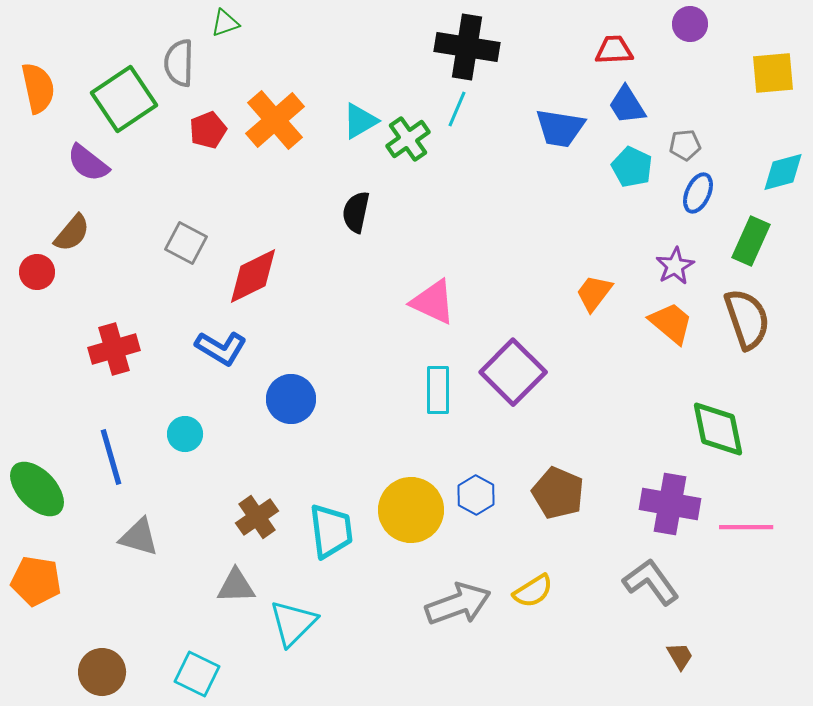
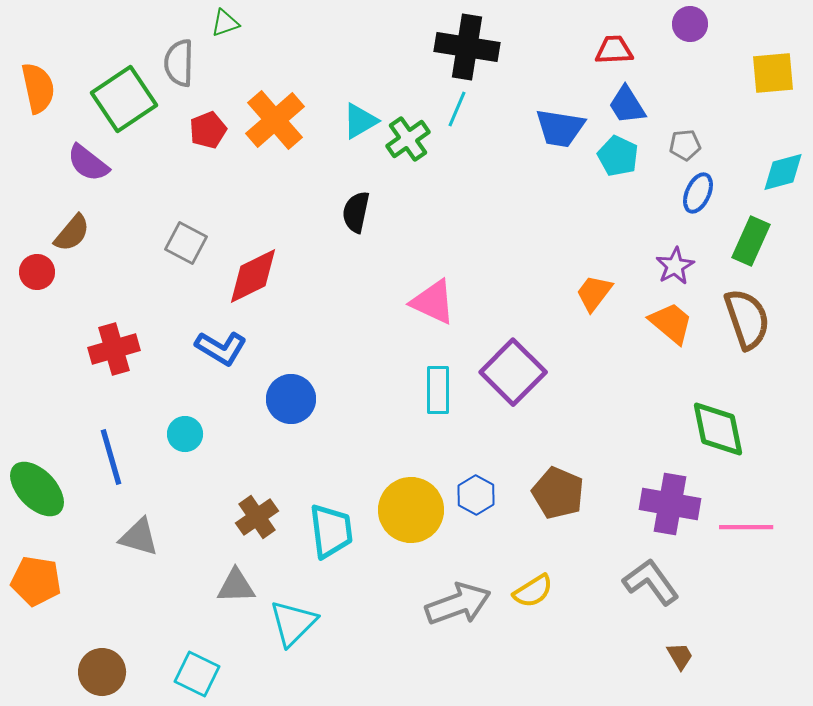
cyan pentagon at (632, 167): moved 14 px left, 11 px up
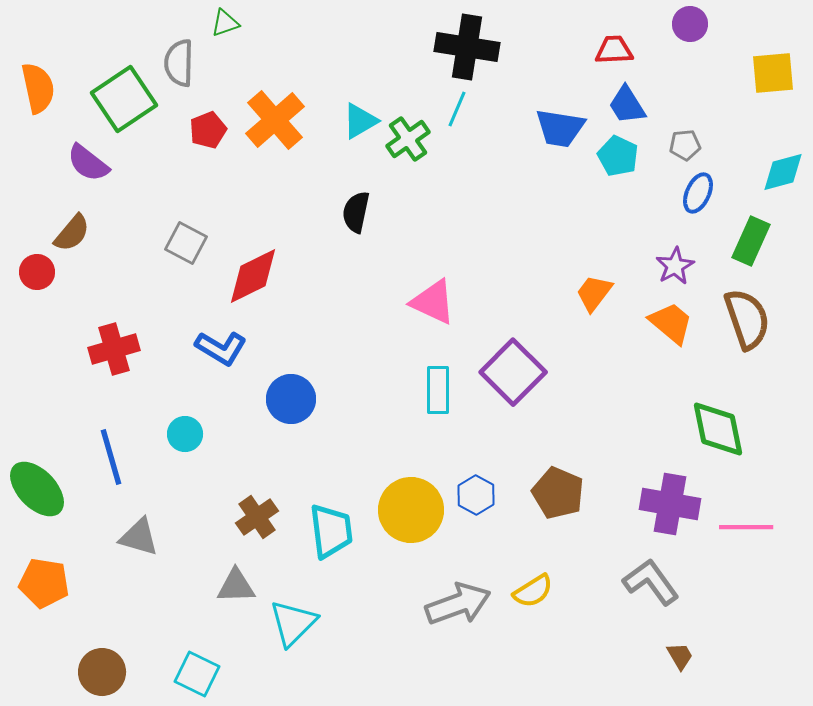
orange pentagon at (36, 581): moved 8 px right, 2 px down
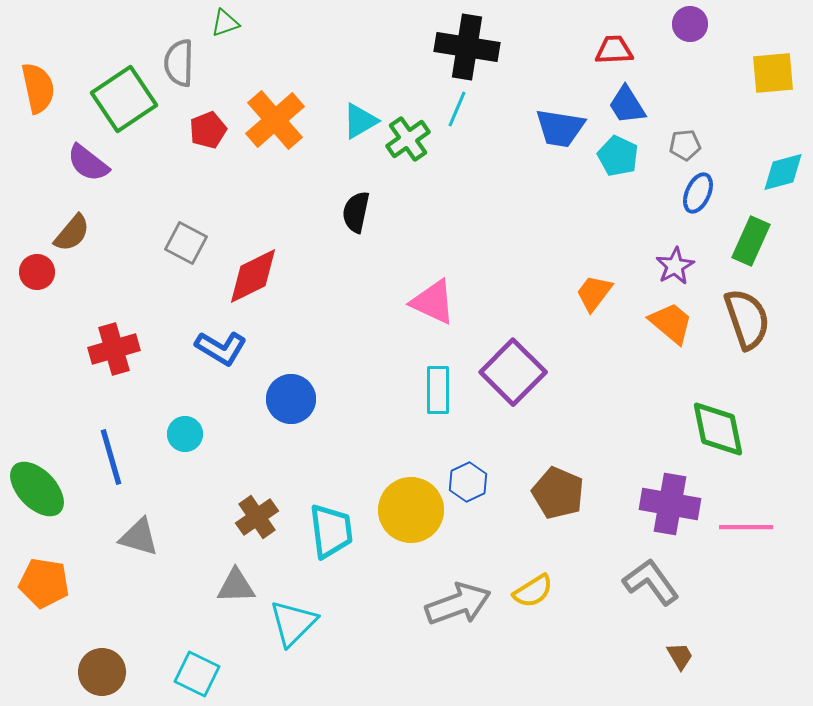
blue hexagon at (476, 495): moved 8 px left, 13 px up; rotated 6 degrees clockwise
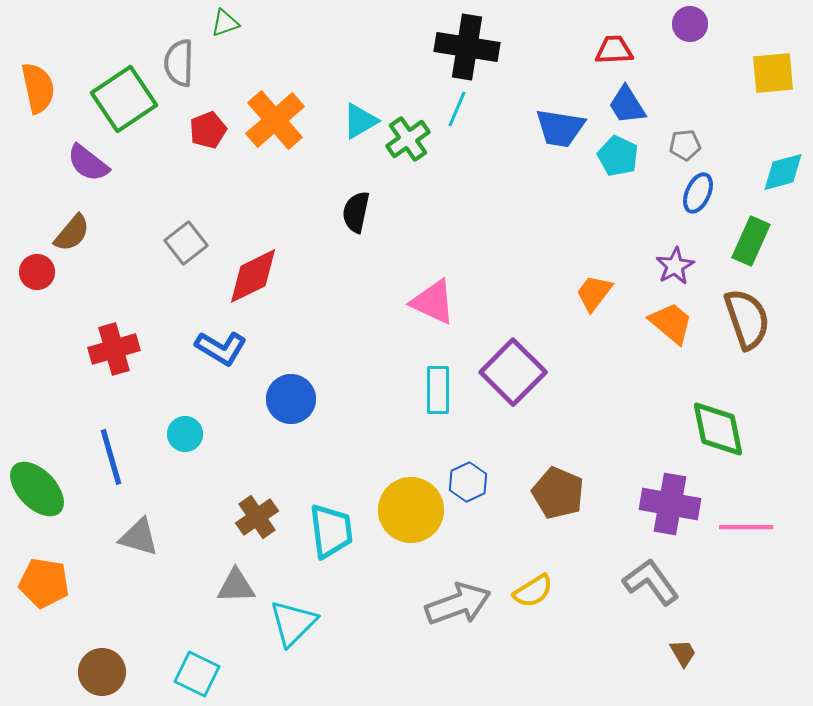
gray square at (186, 243): rotated 24 degrees clockwise
brown trapezoid at (680, 656): moved 3 px right, 3 px up
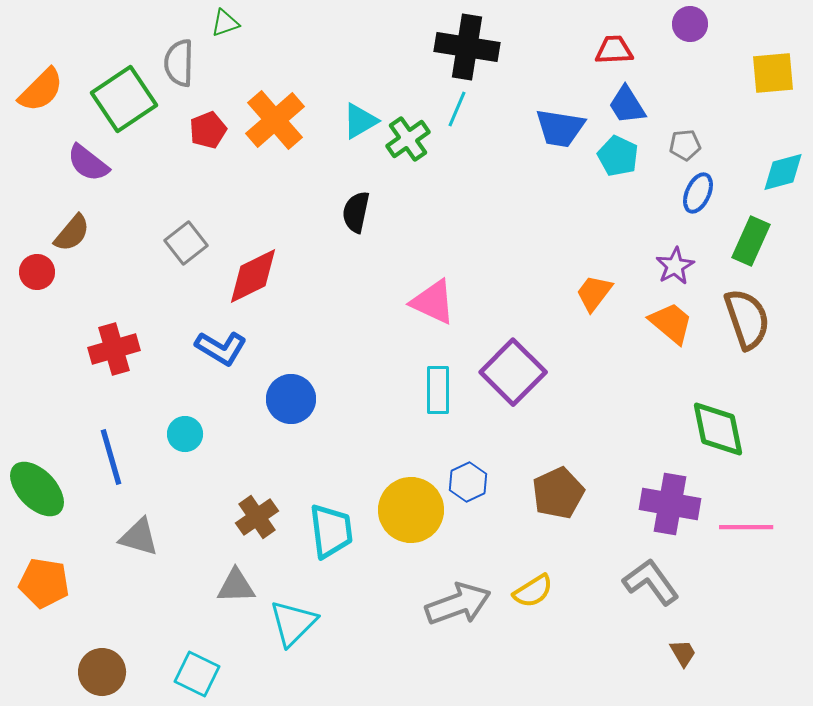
orange semicircle at (38, 88): moved 3 px right, 2 px down; rotated 57 degrees clockwise
brown pentagon at (558, 493): rotated 24 degrees clockwise
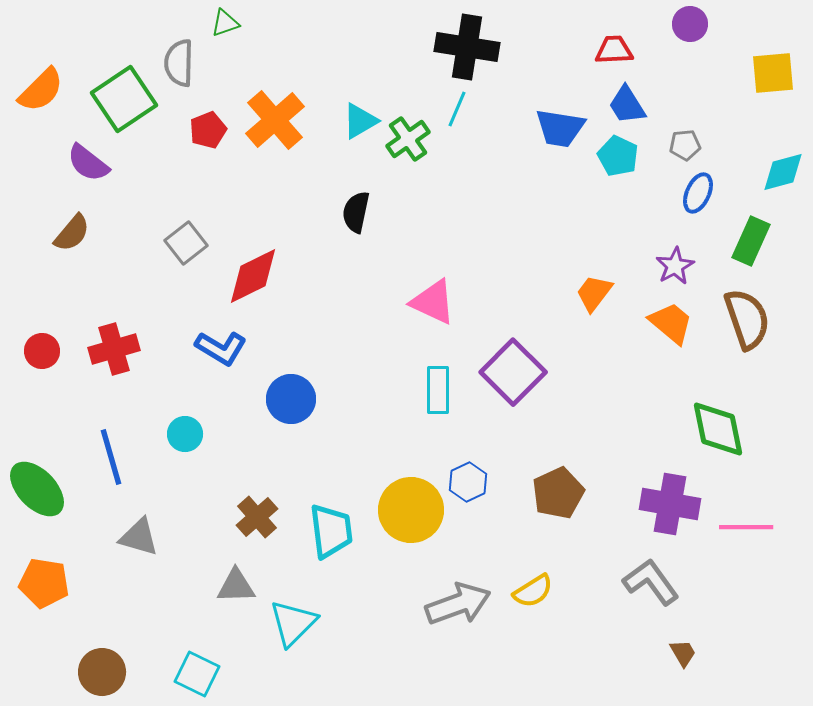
red circle at (37, 272): moved 5 px right, 79 px down
brown cross at (257, 517): rotated 6 degrees counterclockwise
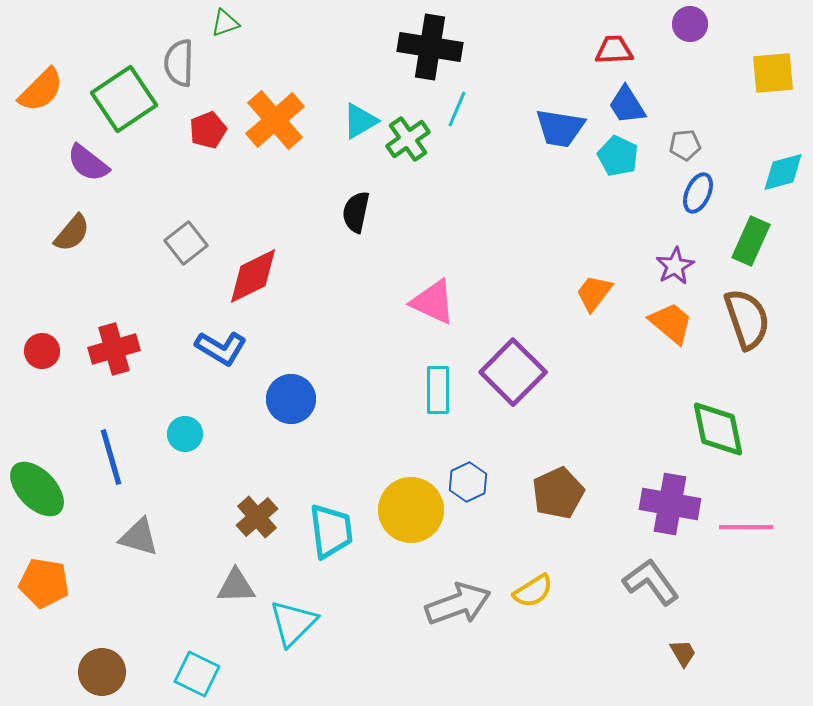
black cross at (467, 47): moved 37 px left
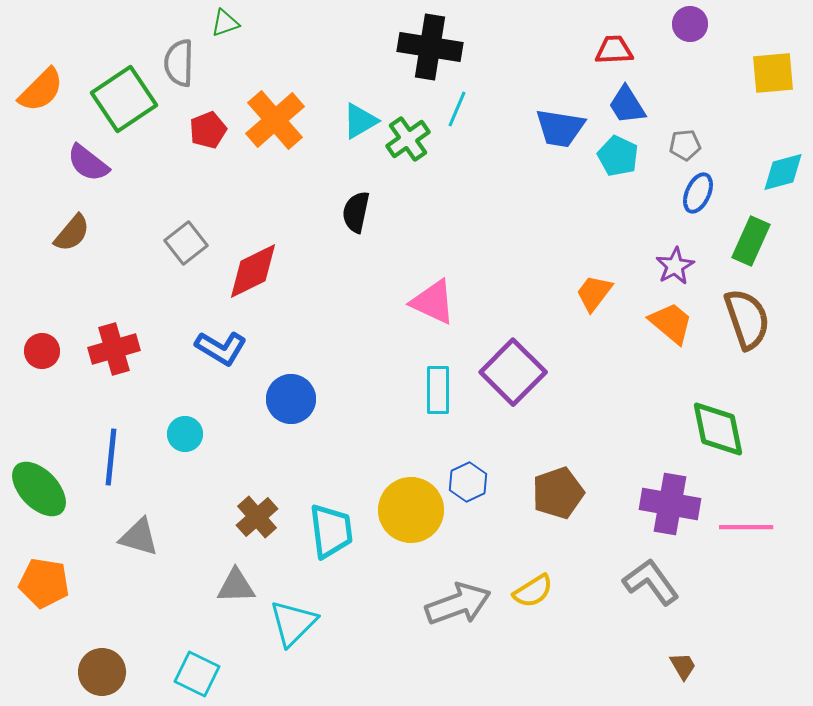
red diamond at (253, 276): moved 5 px up
blue line at (111, 457): rotated 22 degrees clockwise
green ellipse at (37, 489): moved 2 px right
brown pentagon at (558, 493): rotated 6 degrees clockwise
brown trapezoid at (683, 653): moved 13 px down
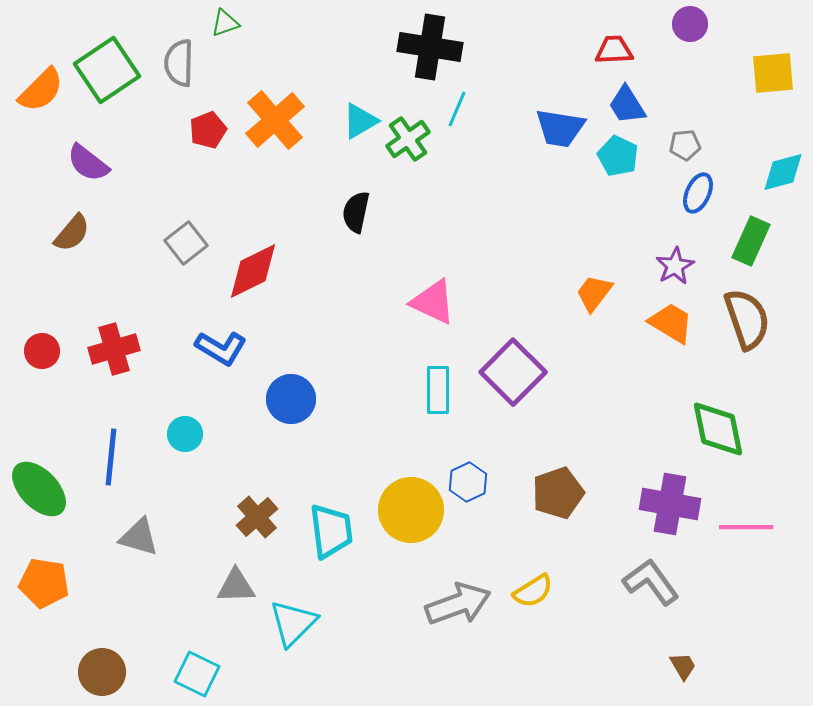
green square at (124, 99): moved 17 px left, 29 px up
orange trapezoid at (671, 323): rotated 9 degrees counterclockwise
